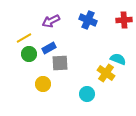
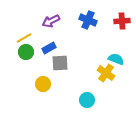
red cross: moved 2 px left, 1 px down
green circle: moved 3 px left, 2 px up
cyan semicircle: moved 2 px left
cyan circle: moved 6 px down
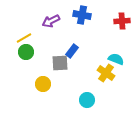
blue cross: moved 6 px left, 5 px up; rotated 12 degrees counterclockwise
blue rectangle: moved 23 px right, 3 px down; rotated 24 degrees counterclockwise
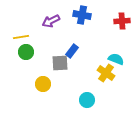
yellow line: moved 3 px left, 1 px up; rotated 21 degrees clockwise
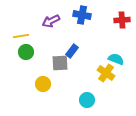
red cross: moved 1 px up
yellow line: moved 1 px up
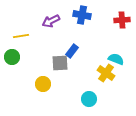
green circle: moved 14 px left, 5 px down
cyan circle: moved 2 px right, 1 px up
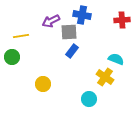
gray square: moved 9 px right, 31 px up
yellow cross: moved 1 px left, 4 px down
